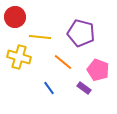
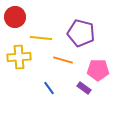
yellow line: moved 1 px right, 1 px down
yellow cross: rotated 20 degrees counterclockwise
orange line: moved 2 px up; rotated 24 degrees counterclockwise
pink pentagon: rotated 20 degrees counterclockwise
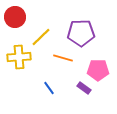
purple pentagon: rotated 16 degrees counterclockwise
yellow line: moved 1 px up; rotated 50 degrees counterclockwise
orange line: moved 2 px up
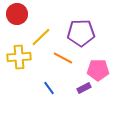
red circle: moved 2 px right, 3 px up
orange line: rotated 12 degrees clockwise
purple rectangle: rotated 64 degrees counterclockwise
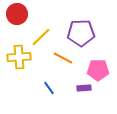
purple rectangle: rotated 24 degrees clockwise
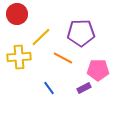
purple rectangle: rotated 24 degrees counterclockwise
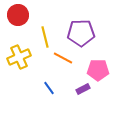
red circle: moved 1 px right, 1 px down
yellow line: moved 4 px right; rotated 60 degrees counterclockwise
yellow cross: rotated 20 degrees counterclockwise
purple rectangle: moved 1 px left, 1 px down
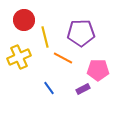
red circle: moved 6 px right, 5 px down
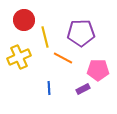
blue line: rotated 32 degrees clockwise
